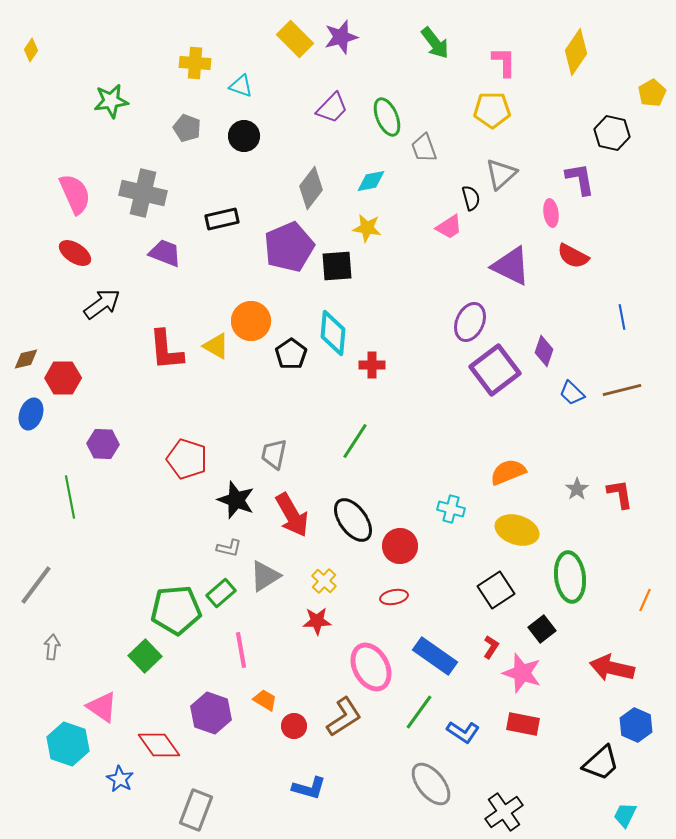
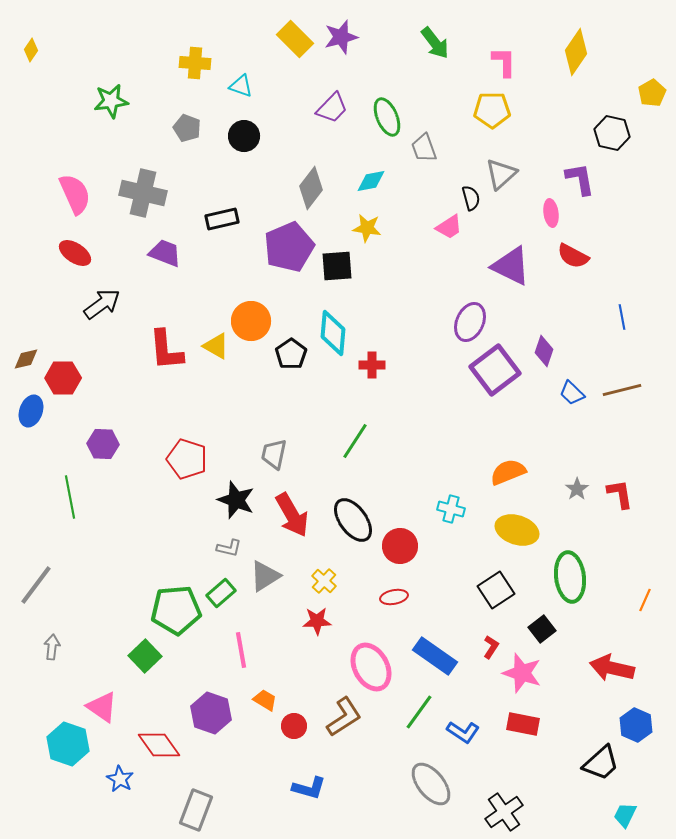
blue ellipse at (31, 414): moved 3 px up
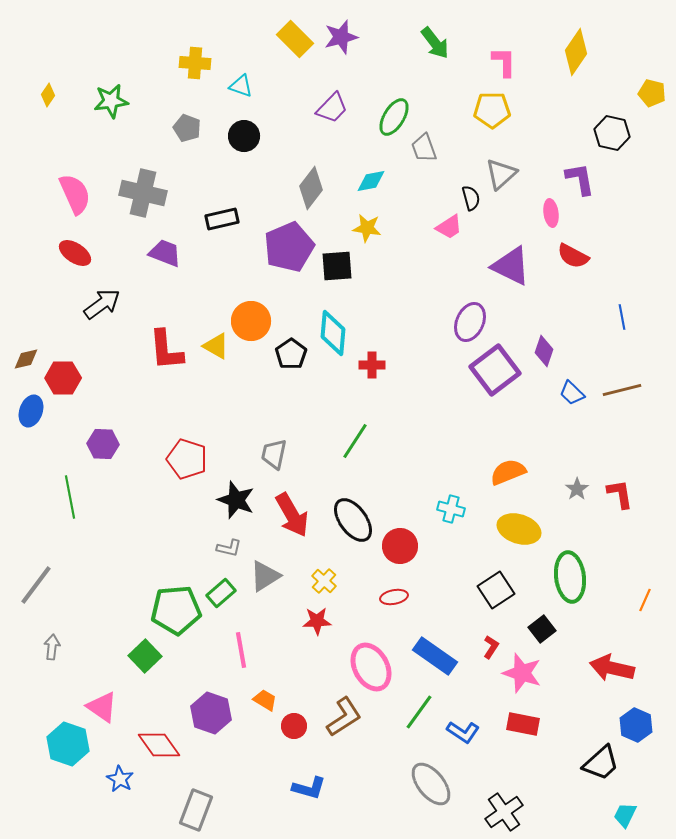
yellow diamond at (31, 50): moved 17 px right, 45 px down
yellow pentagon at (652, 93): rotated 28 degrees counterclockwise
green ellipse at (387, 117): moved 7 px right; rotated 54 degrees clockwise
yellow ellipse at (517, 530): moved 2 px right, 1 px up
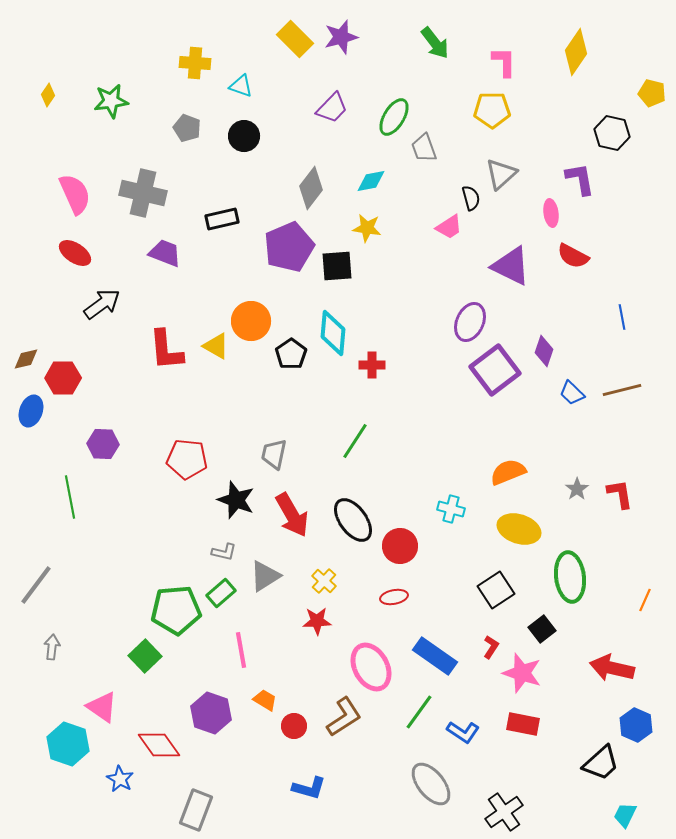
red pentagon at (187, 459): rotated 12 degrees counterclockwise
gray L-shape at (229, 548): moved 5 px left, 4 px down
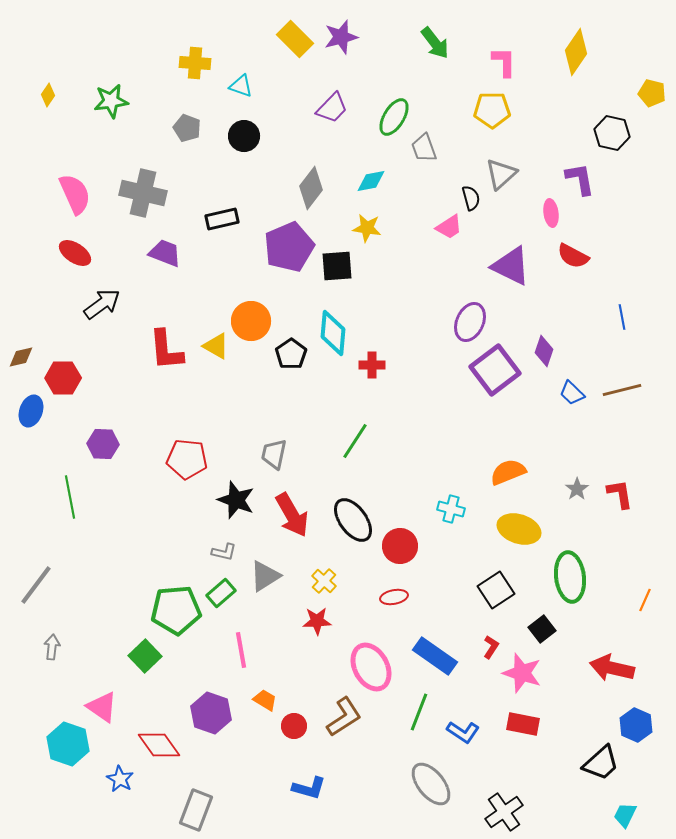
brown diamond at (26, 359): moved 5 px left, 2 px up
green line at (419, 712): rotated 15 degrees counterclockwise
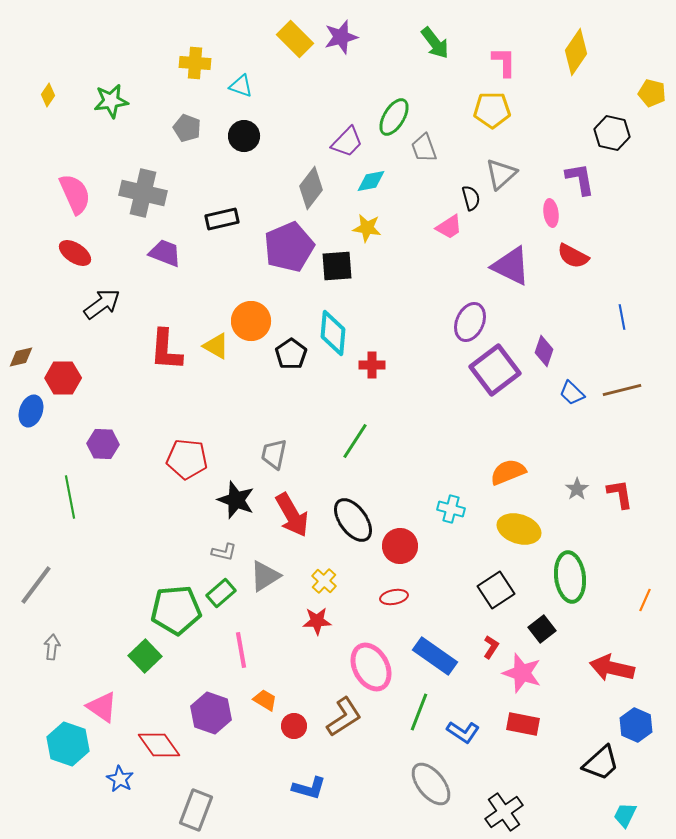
purple trapezoid at (332, 108): moved 15 px right, 34 px down
red L-shape at (166, 350): rotated 9 degrees clockwise
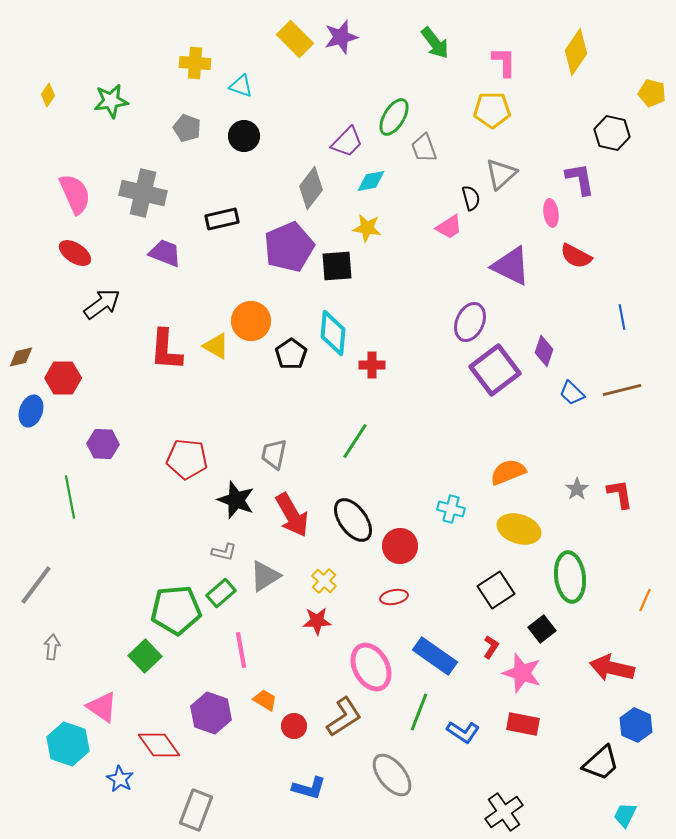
red semicircle at (573, 256): moved 3 px right
gray ellipse at (431, 784): moved 39 px left, 9 px up
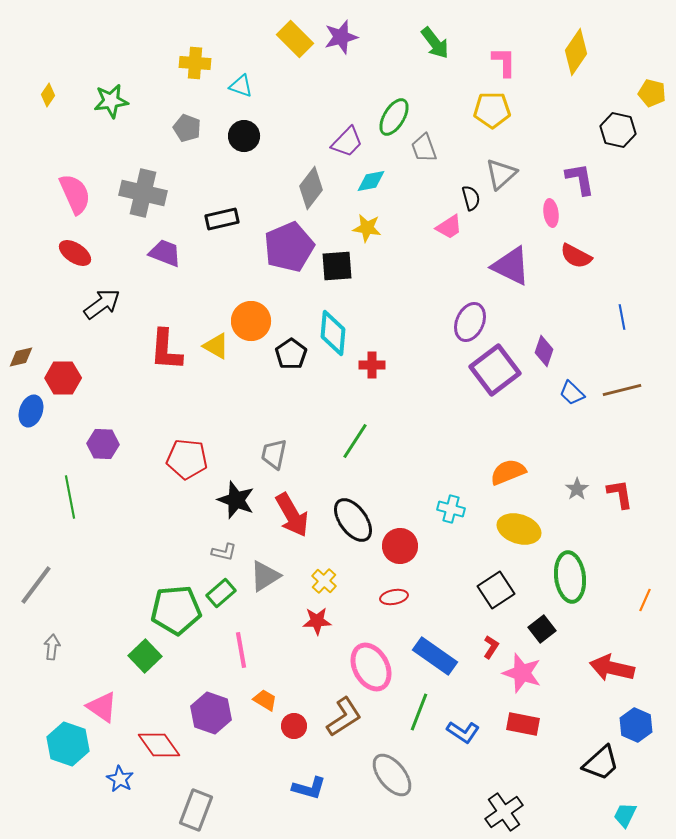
black hexagon at (612, 133): moved 6 px right, 3 px up
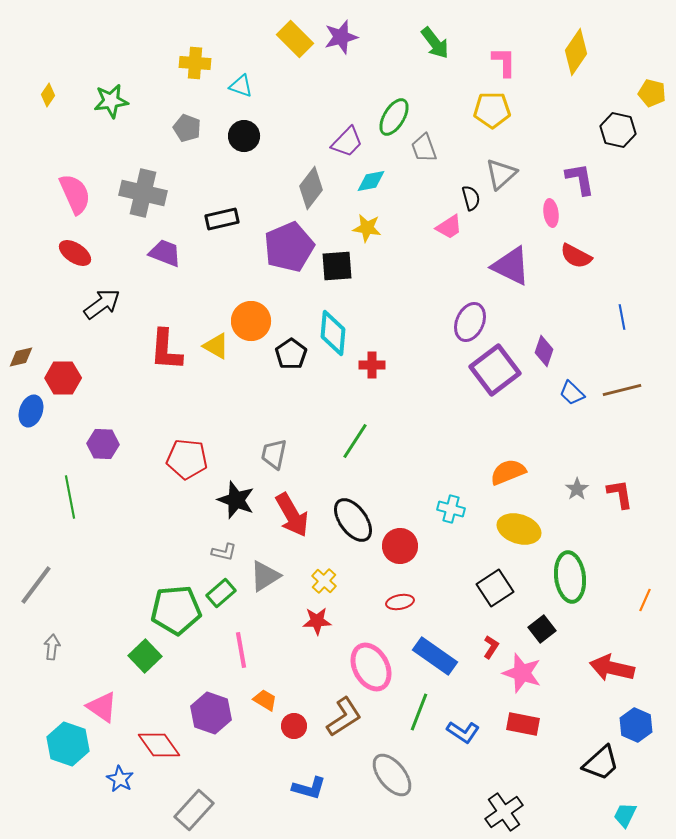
black square at (496, 590): moved 1 px left, 2 px up
red ellipse at (394, 597): moved 6 px right, 5 px down
gray rectangle at (196, 810): moved 2 px left; rotated 21 degrees clockwise
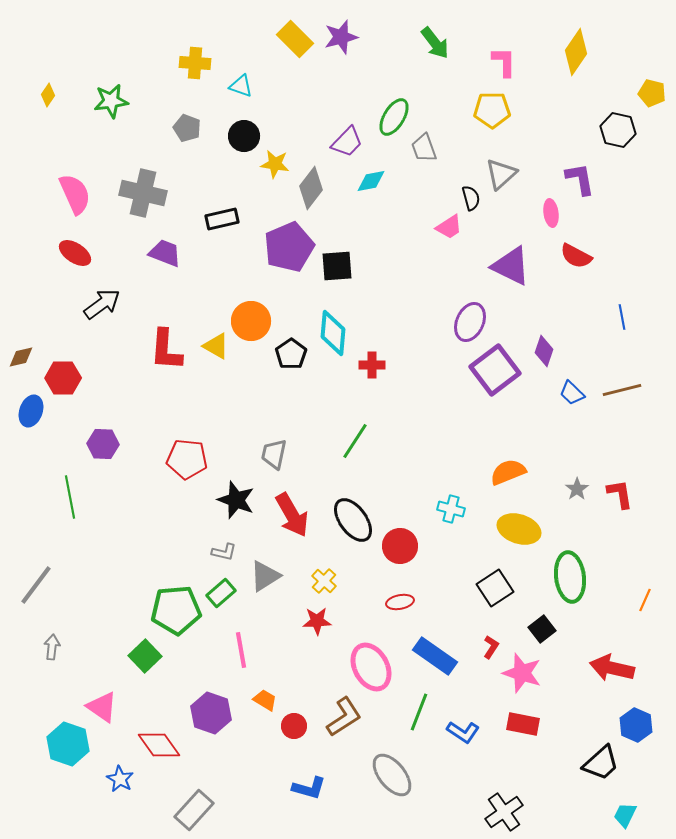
yellow star at (367, 228): moved 92 px left, 64 px up
